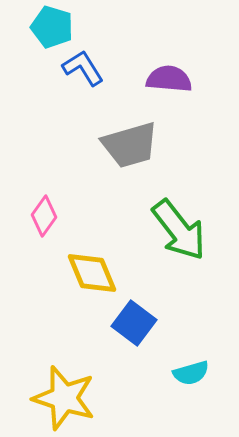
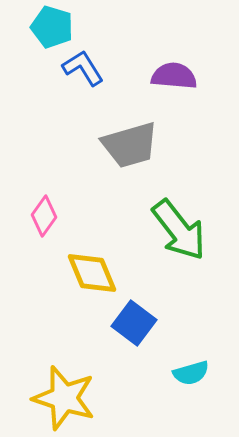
purple semicircle: moved 5 px right, 3 px up
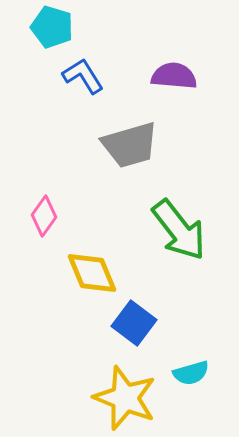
blue L-shape: moved 8 px down
yellow star: moved 61 px right; rotated 4 degrees clockwise
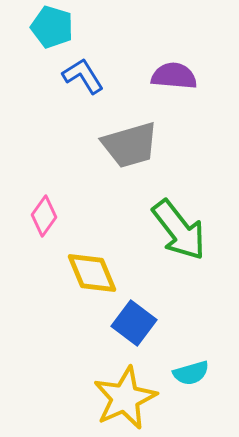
yellow star: rotated 26 degrees clockwise
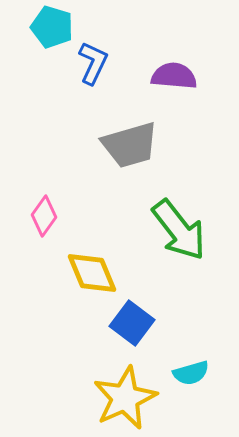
blue L-shape: moved 10 px right, 13 px up; rotated 57 degrees clockwise
blue square: moved 2 px left
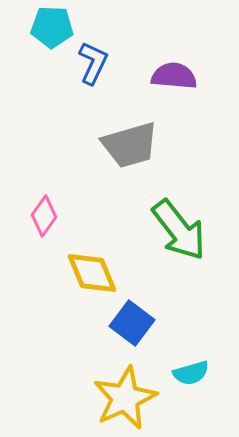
cyan pentagon: rotated 15 degrees counterclockwise
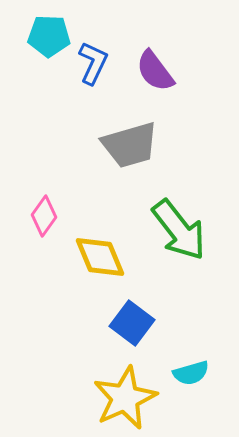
cyan pentagon: moved 3 px left, 9 px down
purple semicircle: moved 19 px left, 5 px up; rotated 132 degrees counterclockwise
yellow diamond: moved 8 px right, 16 px up
